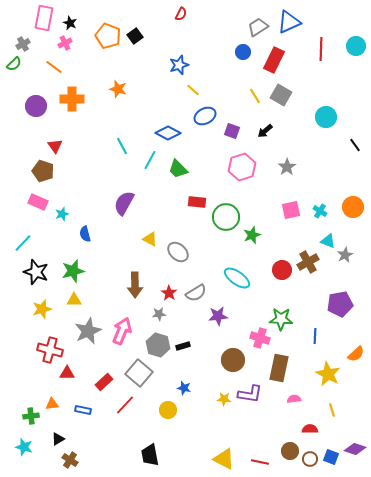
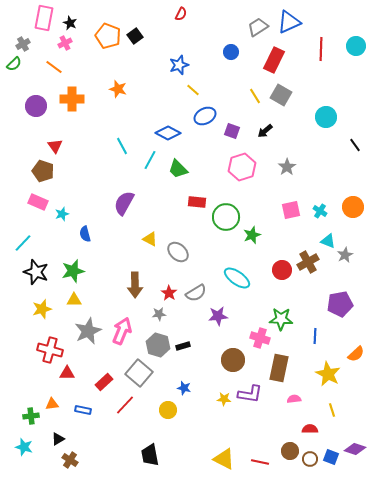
blue circle at (243, 52): moved 12 px left
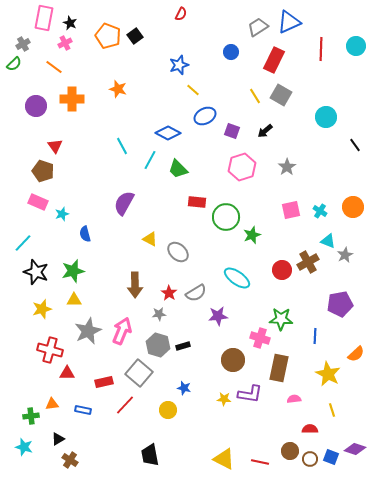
red rectangle at (104, 382): rotated 30 degrees clockwise
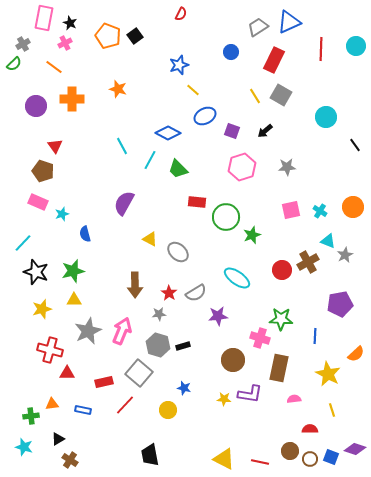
gray star at (287, 167): rotated 30 degrees clockwise
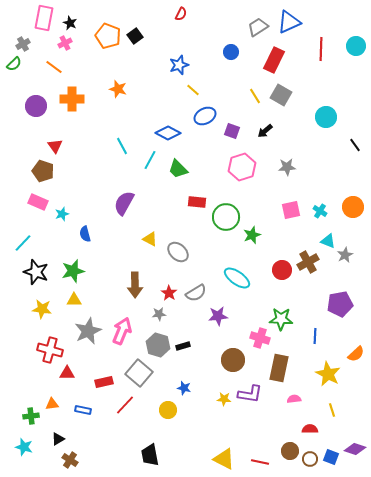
yellow star at (42, 309): rotated 24 degrees clockwise
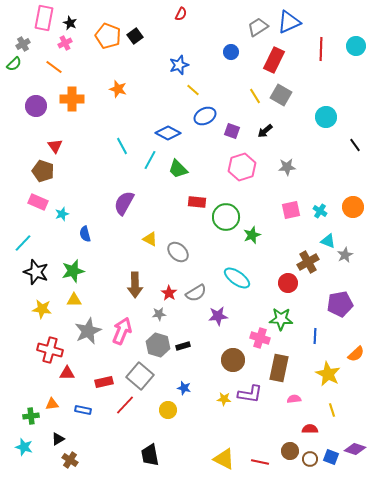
red circle at (282, 270): moved 6 px right, 13 px down
gray square at (139, 373): moved 1 px right, 3 px down
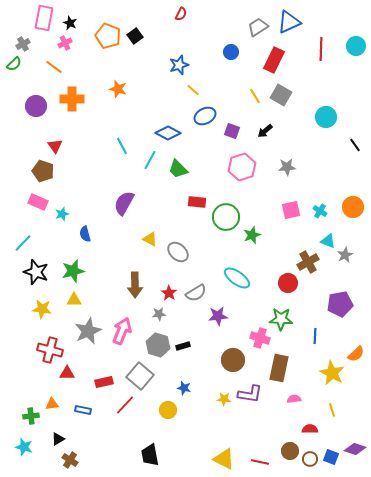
yellow star at (328, 374): moved 4 px right, 1 px up
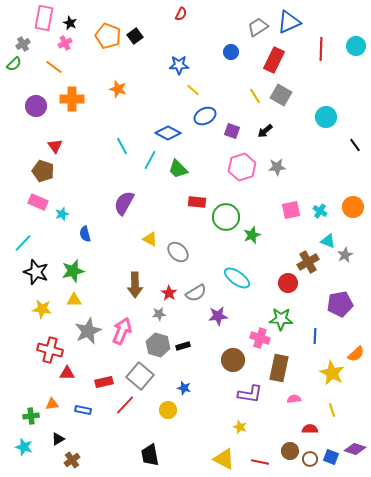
blue star at (179, 65): rotated 18 degrees clockwise
gray star at (287, 167): moved 10 px left
yellow star at (224, 399): moved 16 px right, 28 px down; rotated 16 degrees clockwise
brown cross at (70, 460): moved 2 px right; rotated 21 degrees clockwise
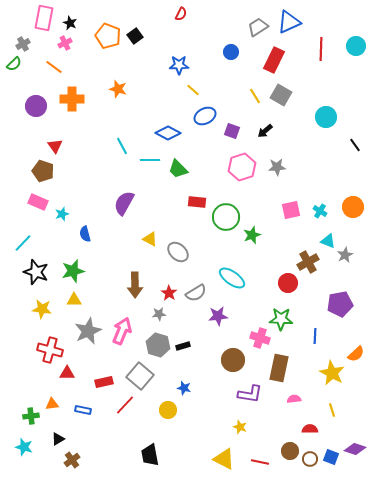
cyan line at (150, 160): rotated 60 degrees clockwise
cyan ellipse at (237, 278): moved 5 px left
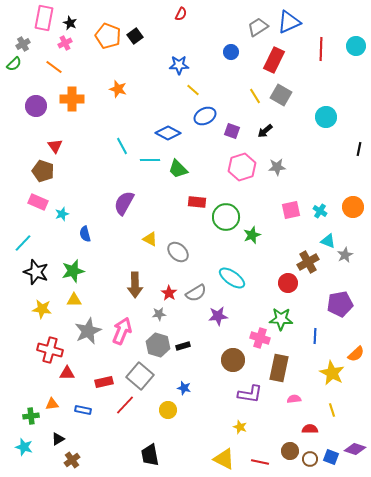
black line at (355, 145): moved 4 px right, 4 px down; rotated 48 degrees clockwise
